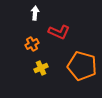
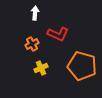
red L-shape: moved 1 px left, 2 px down
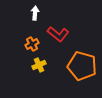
red L-shape: rotated 15 degrees clockwise
yellow cross: moved 2 px left, 3 px up
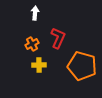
red L-shape: moved 4 px down; rotated 105 degrees counterclockwise
yellow cross: rotated 24 degrees clockwise
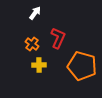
white arrow: rotated 32 degrees clockwise
orange cross: rotated 24 degrees counterclockwise
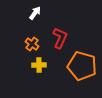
red L-shape: moved 2 px right
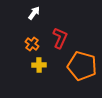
white arrow: moved 1 px left
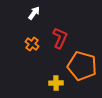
yellow cross: moved 17 px right, 18 px down
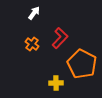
red L-shape: rotated 20 degrees clockwise
orange pentagon: moved 2 px up; rotated 12 degrees clockwise
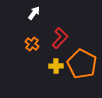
yellow cross: moved 17 px up
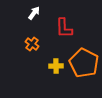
red L-shape: moved 4 px right, 10 px up; rotated 135 degrees clockwise
orange pentagon: moved 2 px right, 1 px up
